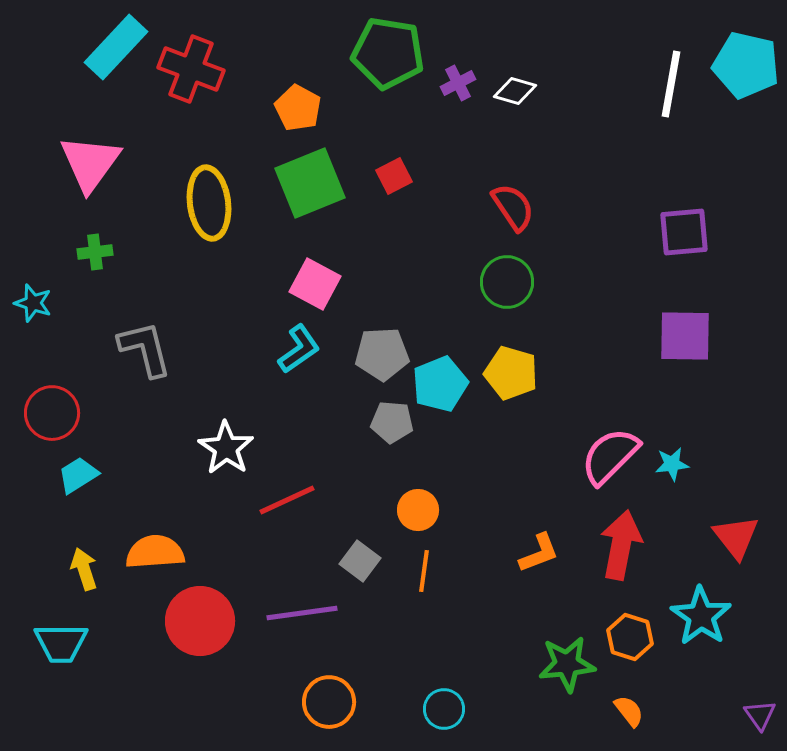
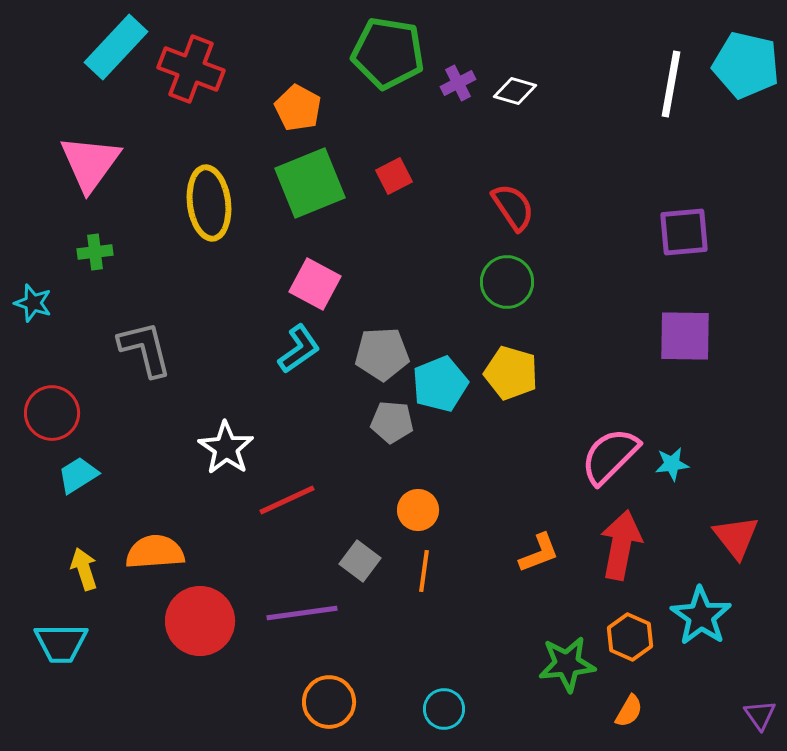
orange hexagon at (630, 637): rotated 6 degrees clockwise
orange semicircle at (629, 711): rotated 68 degrees clockwise
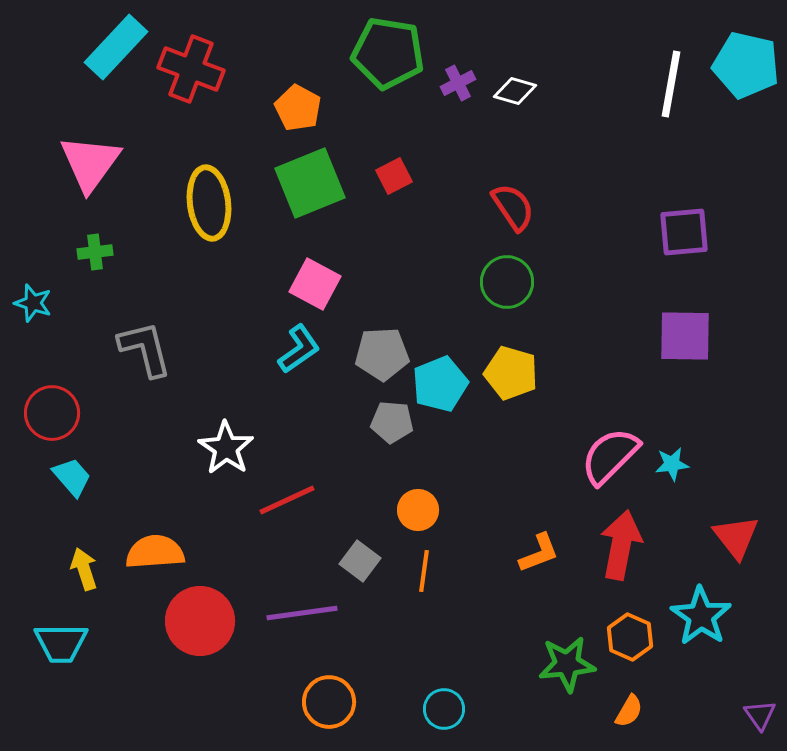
cyan trapezoid at (78, 475): moved 6 px left, 2 px down; rotated 81 degrees clockwise
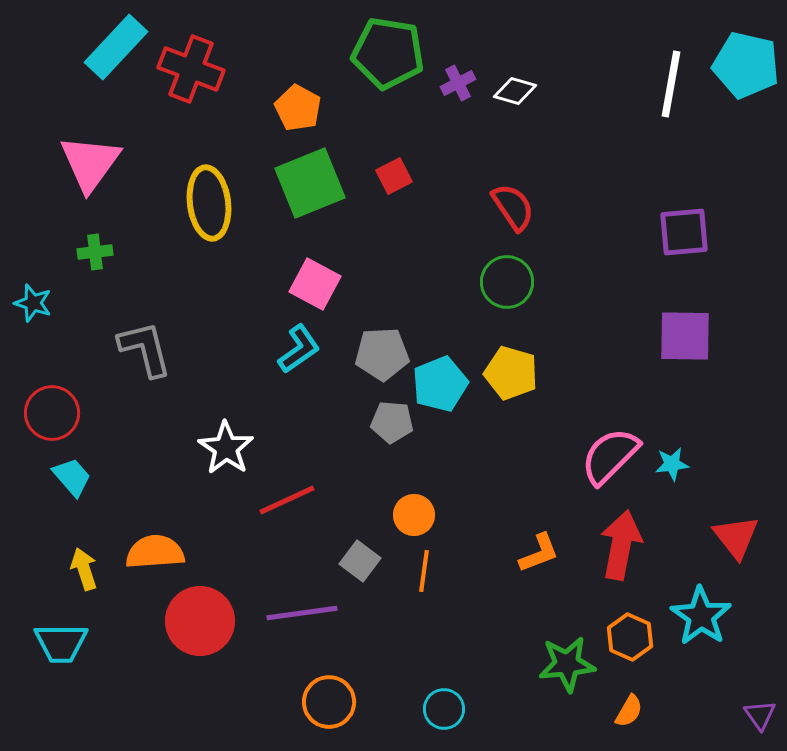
orange circle at (418, 510): moved 4 px left, 5 px down
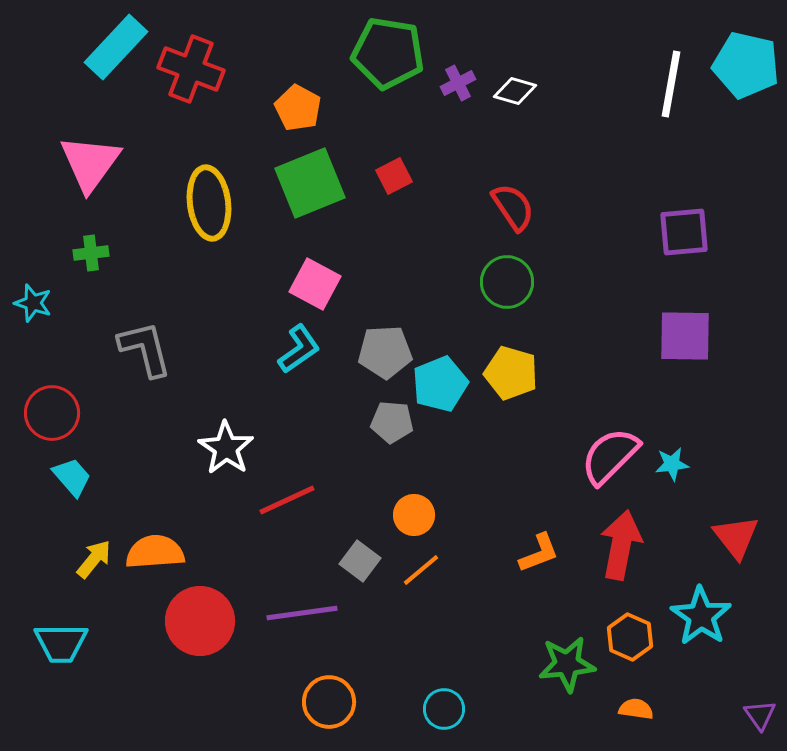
green cross at (95, 252): moved 4 px left, 1 px down
gray pentagon at (382, 354): moved 3 px right, 2 px up
yellow arrow at (84, 569): moved 10 px right, 10 px up; rotated 57 degrees clockwise
orange line at (424, 571): moved 3 px left, 1 px up; rotated 42 degrees clockwise
orange semicircle at (629, 711): moved 7 px right, 2 px up; rotated 112 degrees counterclockwise
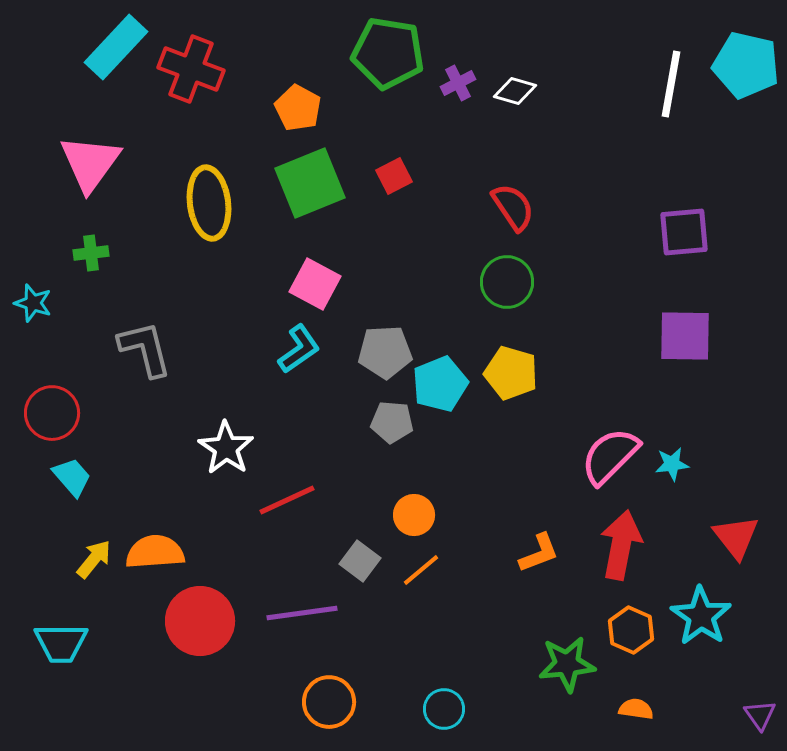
orange hexagon at (630, 637): moved 1 px right, 7 px up
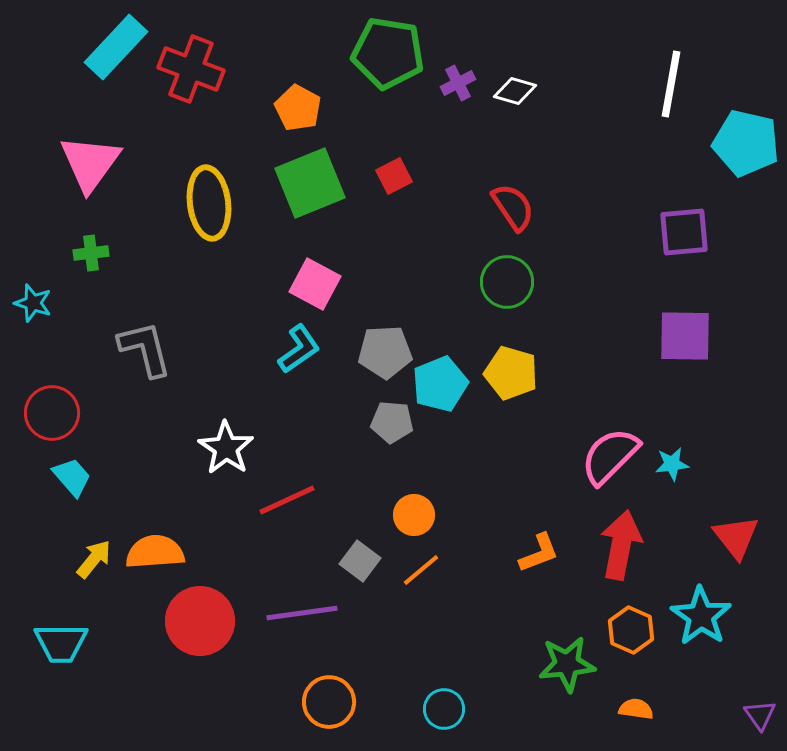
cyan pentagon at (746, 65): moved 78 px down
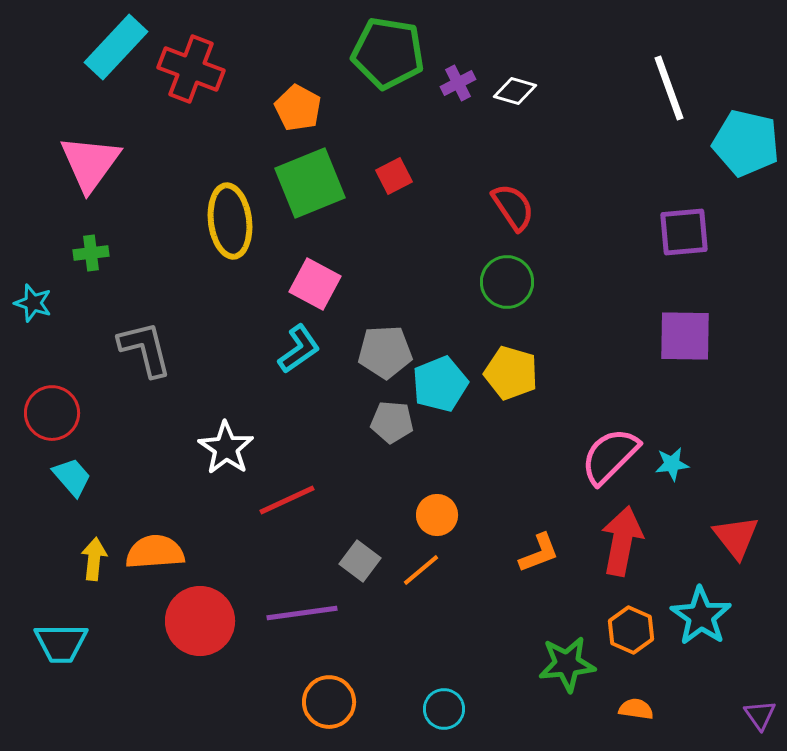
white line at (671, 84): moved 2 px left, 4 px down; rotated 30 degrees counterclockwise
yellow ellipse at (209, 203): moved 21 px right, 18 px down
orange circle at (414, 515): moved 23 px right
red arrow at (621, 545): moved 1 px right, 4 px up
yellow arrow at (94, 559): rotated 33 degrees counterclockwise
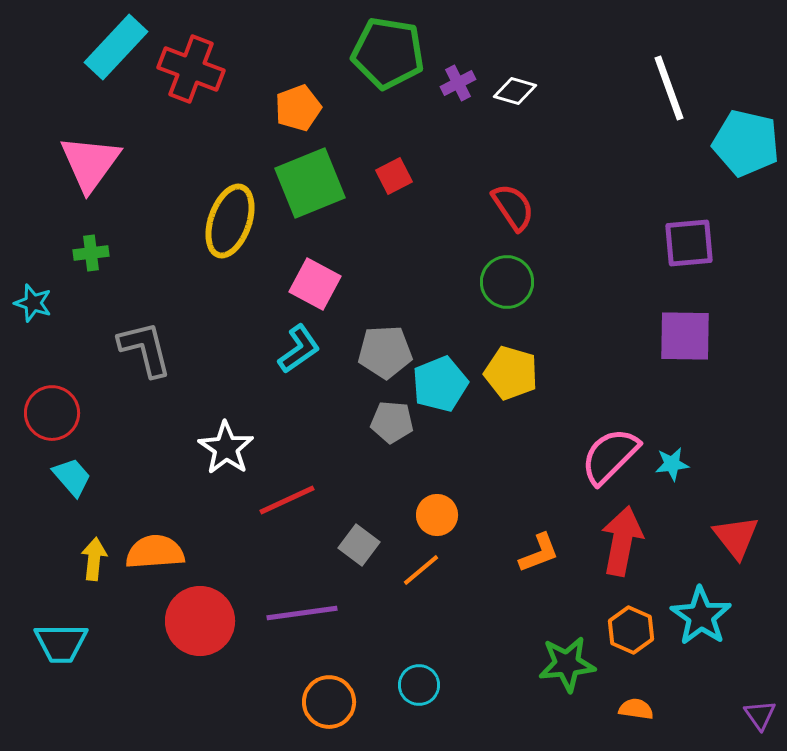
orange pentagon at (298, 108): rotated 24 degrees clockwise
yellow ellipse at (230, 221): rotated 26 degrees clockwise
purple square at (684, 232): moved 5 px right, 11 px down
gray square at (360, 561): moved 1 px left, 16 px up
cyan circle at (444, 709): moved 25 px left, 24 px up
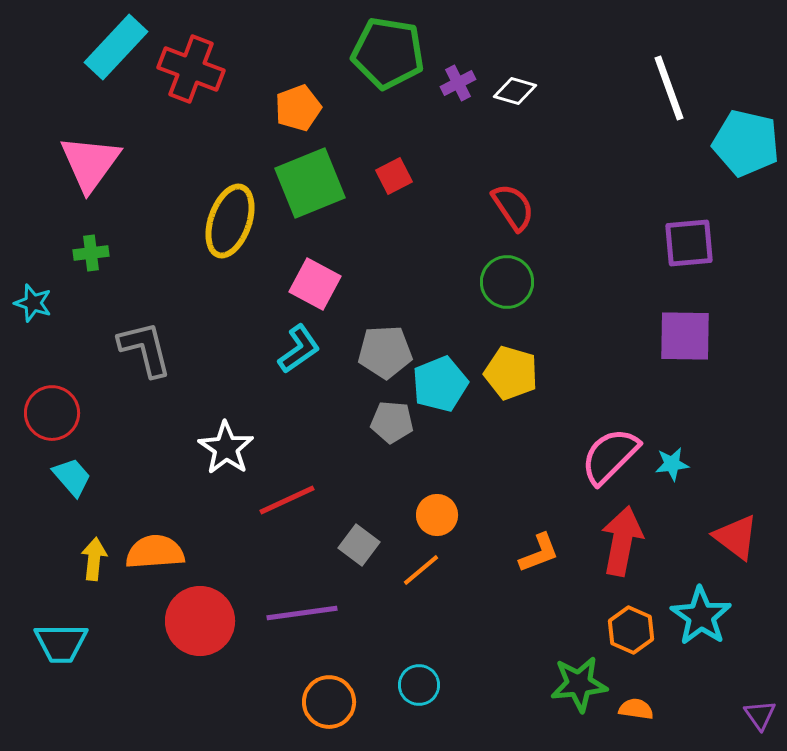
red triangle at (736, 537): rotated 15 degrees counterclockwise
green star at (567, 664): moved 12 px right, 20 px down
